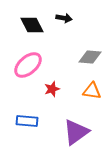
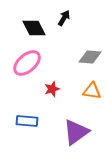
black arrow: rotated 70 degrees counterclockwise
black diamond: moved 2 px right, 3 px down
pink ellipse: moved 1 px left, 2 px up
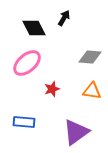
blue rectangle: moved 3 px left, 1 px down
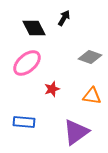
gray diamond: rotated 15 degrees clockwise
orange triangle: moved 5 px down
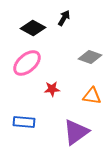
black diamond: moved 1 px left; rotated 35 degrees counterclockwise
red star: rotated 14 degrees clockwise
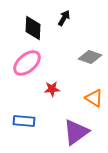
black diamond: rotated 65 degrees clockwise
orange triangle: moved 2 px right, 2 px down; rotated 24 degrees clockwise
blue rectangle: moved 1 px up
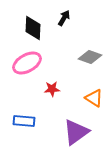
pink ellipse: rotated 12 degrees clockwise
